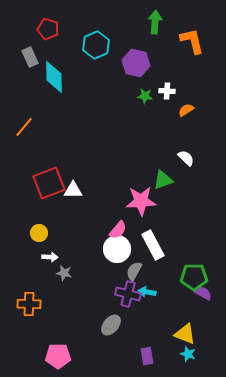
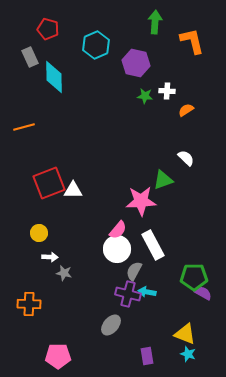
orange line: rotated 35 degrees clockwise
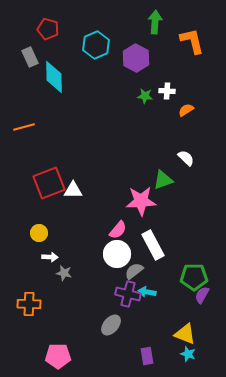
purple hexagon: moved 5 px up; rotated 16 degrees clockwise
white circle: moved 5 px down
gray semicircle: rotated 24 degrees clockwise
purple semicircle: moved 1 px left, 2 px down; rotated 90 degrees counterclockwise
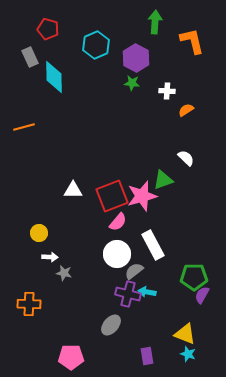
green star: moved 13 px left, 13 px up
red square: moved 63 px right, 13 px down
pink star: moved 1 px right, 5 px up; rotated 12 degrees counterclockwise
pink semicircle: moved 8 px up
pink pentagon: moved 13 px right, 1 px down
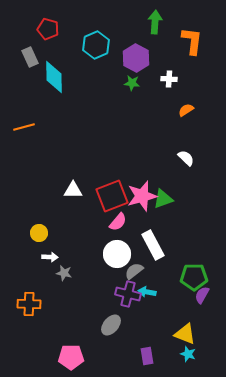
orange L-shape: rotated 20 degrees clockwise
white cross: moved 2 px right, 12 px up
green triangle: moved 19 px down
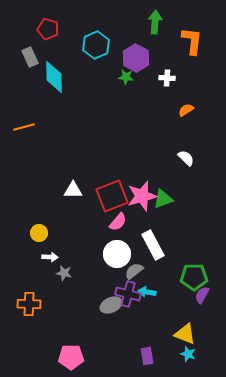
white cross: moved 2 px left, 1 px up
green star: moved 6 px left, 6 px up
gray ellipse: moved 20 px up; rotated 25 degrees clockwise
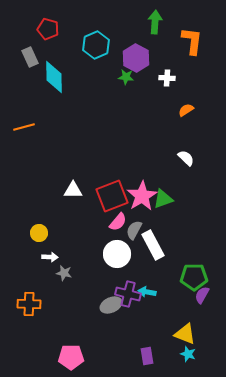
pink star: rotated 16 degrees counterclockwise
gray semicircle: moved 41 px up; rotated 24 degrees counterclockwise
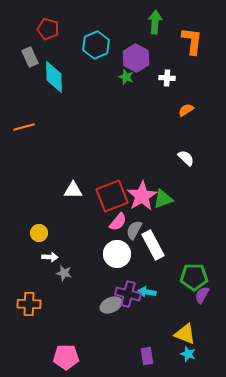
green star: rotated 14 degrees clockwise
pink pentagon: moved 5 px left
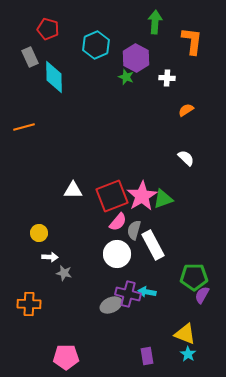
gray semicircle: rotated 12 degrees counterclockwise
cyan star: rotated 14 degrees clockwise
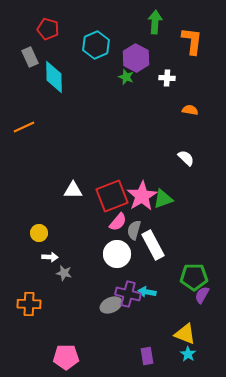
orange semicircle: moved 4 px right; rotated 42 degrees clockwise
orange line: rotated 10 degrees counterclockwise
